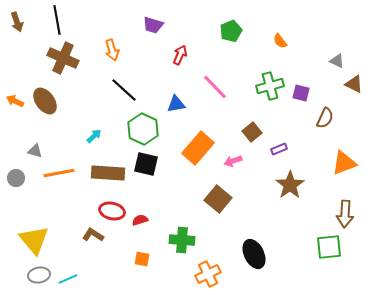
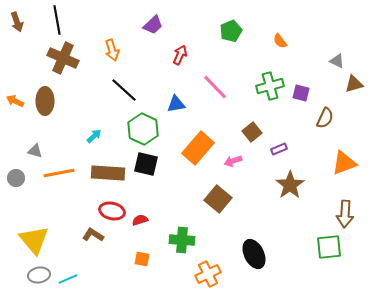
purple trapezoid at (153, 25): rotated 60 degrees counterclockwise
brown triangle at (354, 84): rotated 42 degrees counterclockwise
brown ellipse at (45, 101): rotated 36 degrees clockwise
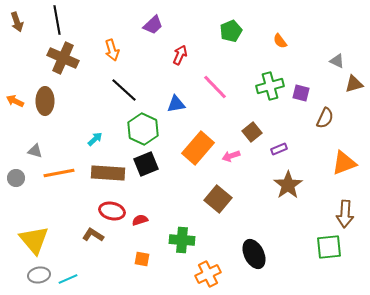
cyan arrow at (94, 136): moved 1 px right, 3 px down
pink arrow at (233, 161): moved 2 px left, 5 px up
black square at (146, 164): rotated 35 degrees counterclockwise
brown star at (290, 185): moved 2 px left
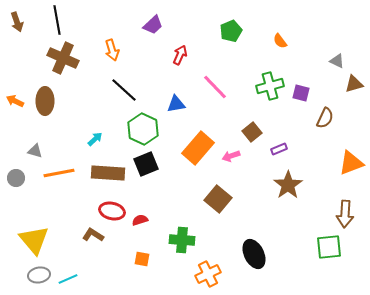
orange triangle at (344, 163): moved 7 px right
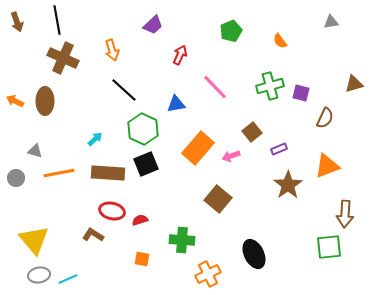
gray triangle at (337, 61): moved 6 px left, 39 px up; rotated 35 degrees counterclockwise
orange triangle at (351, 163): moved 24 px left, 3 px down
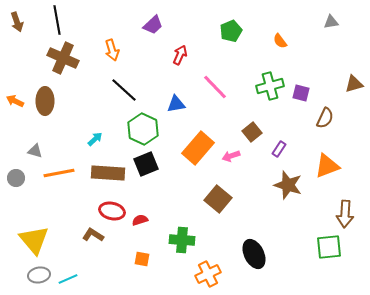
purple rectangle at (279, 149): rotated 35 degrees counterclockwise
brown star at (288, 185): rotated 20 degrees counterclockwise
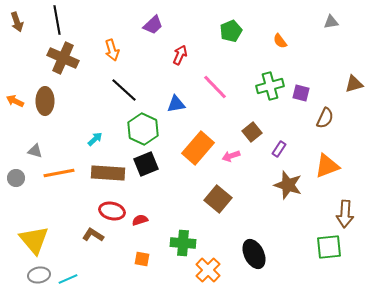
green cross at (182, 240): moved 1 px right, 3 px down
orange cross at (208, 274): moved 4 px up; rotated 20 degrees counterclockwise
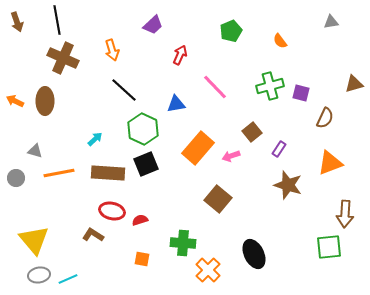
orange triangle at (327, 166): moved 3 px right, 3 px up
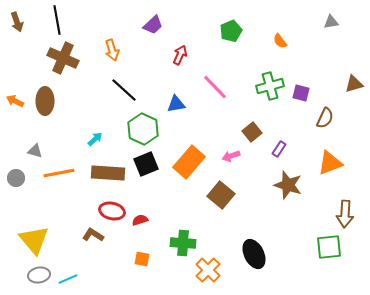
orange rectangle at (198, 148): moved 9 px left, 14 px down
brown square at (218, 199): moved 3 px right, 4 px up
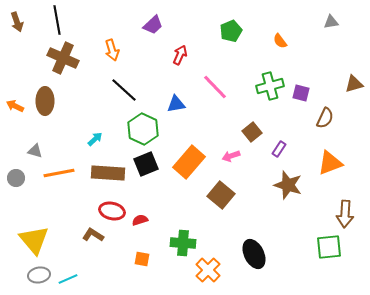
orange arrow at (15, 101): moved 5 px down
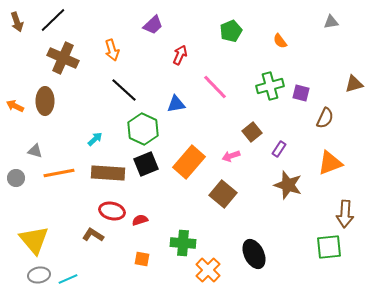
black line at (57, 20): moved 4 px left; rotated 56 degrees clockwise
brown square at (221, 195): moved 2 px right, 1 px up
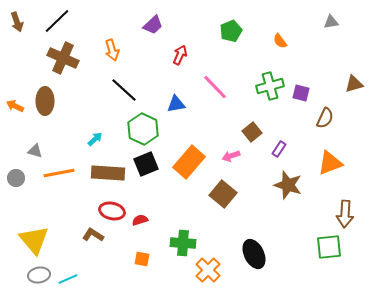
black line at (53, 20): moved 4 px right, 1 px down
